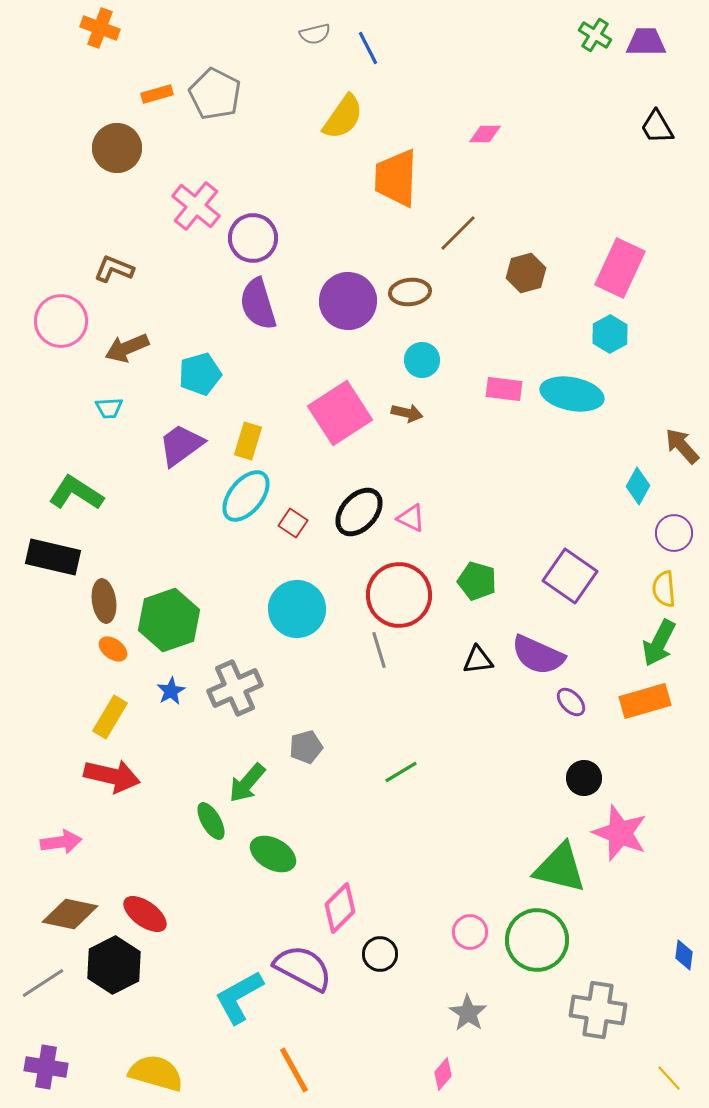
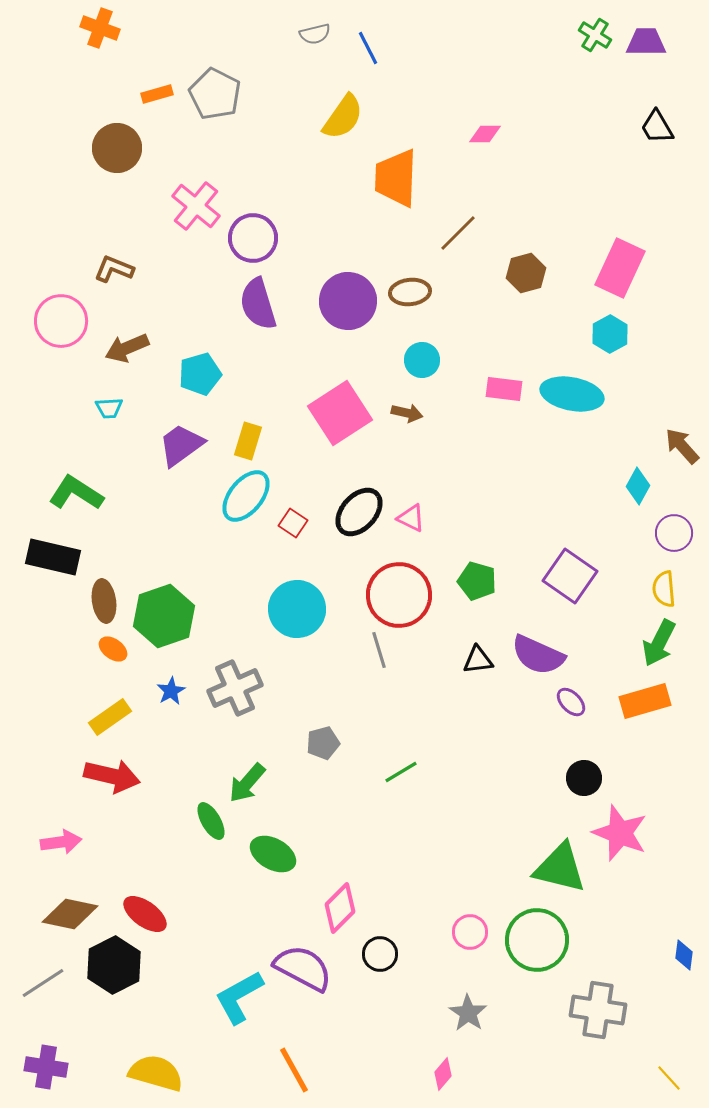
green hexagon at (169, 620): moved 5 px left, 4 px up
yellow rectangle at (110, 717): rotated 24 degrees clockwise
gray pentagon at (306, 747): moved 17 px right, 4 px up
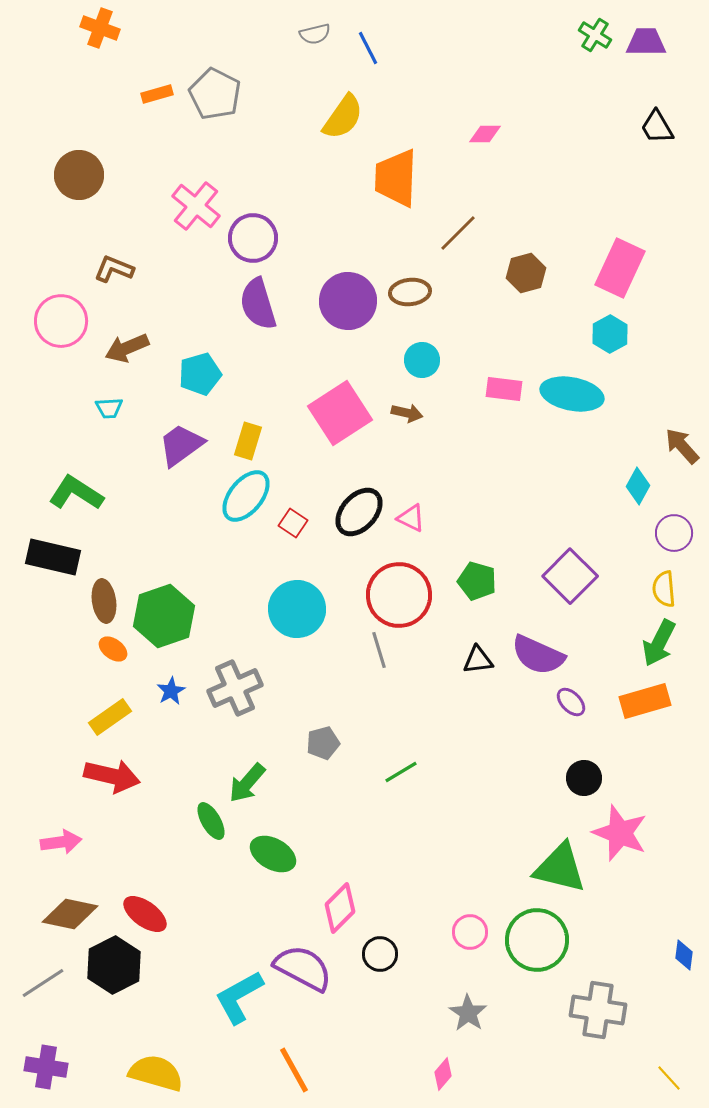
brown circle at (117, 148): moved 38 px left, 27 px down
purple square at (570, 576): rotated 10 degrees clockwise
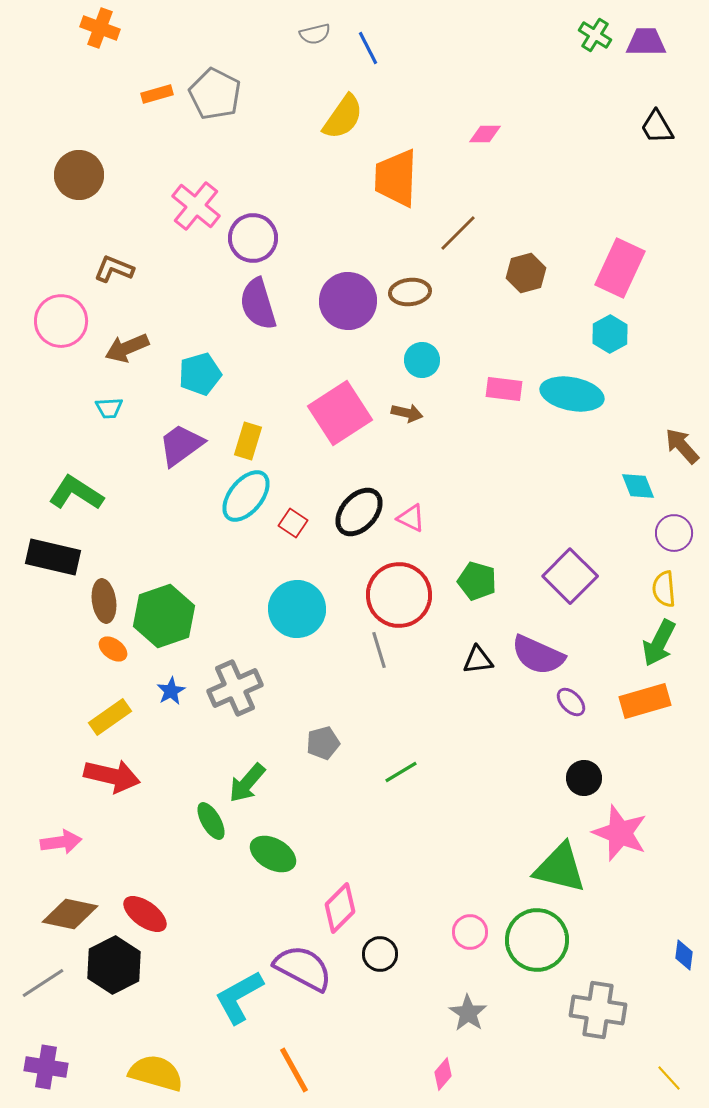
cyan diamond at (638, 486): rotated 51 degrees counterclockwise
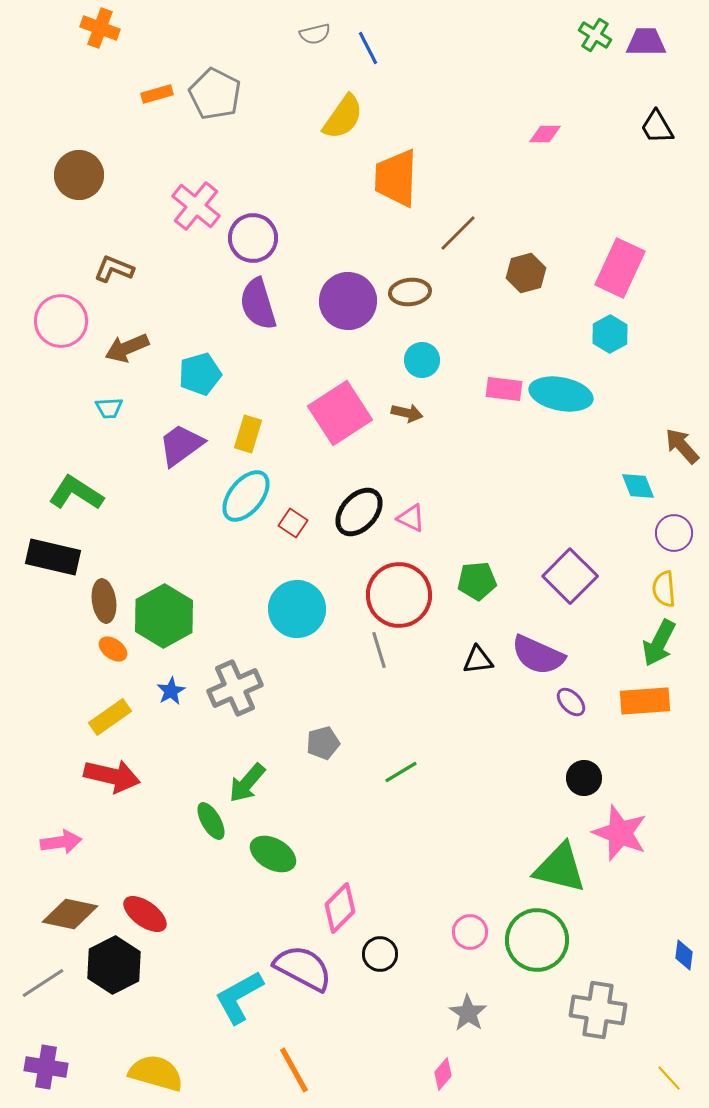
pink diamond at (485, 134): moved 60 px right
cyan ellipse at (572, 394): moved 11 px left
yellow rectangle at (248, 441): moved 7 px up
green pentagon at (477, 581): rotated 21 degrees counterclockwise
green hexagon at (164, 616): rotated 10 degrees counterclockwise
orange rectangle at (645, 701): rotated 12 degrees clockwise
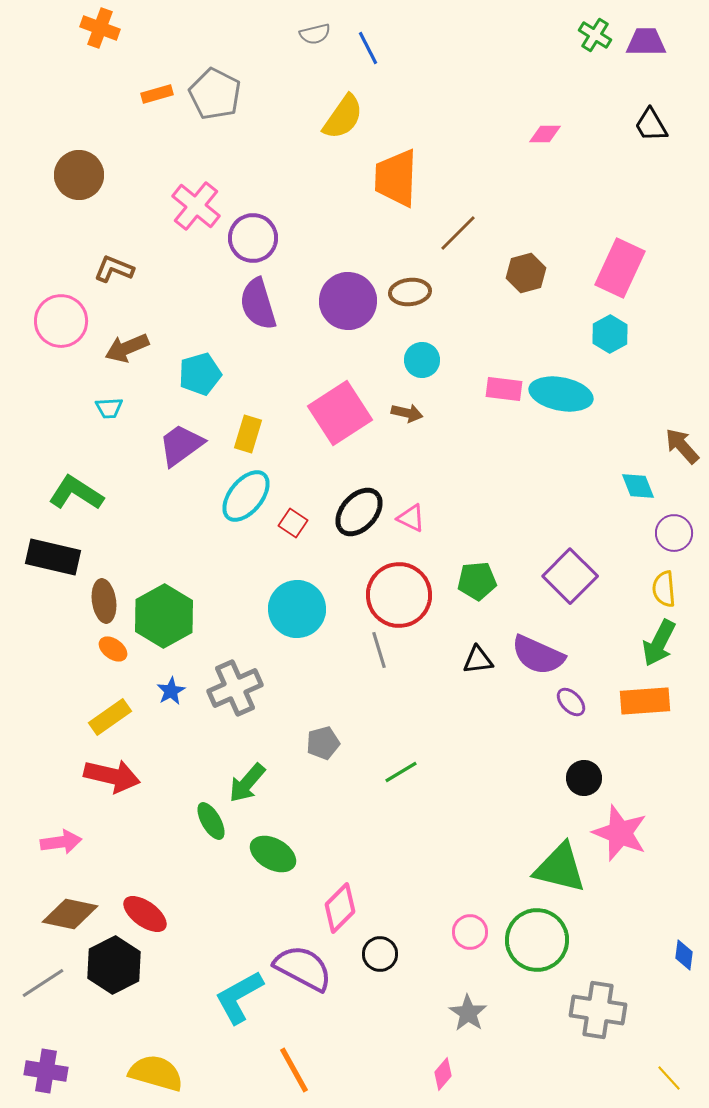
black trapezoid at (657, 127): moved 6 px left, 2 px up
purple cross at (46, 1067): moved 4 px down
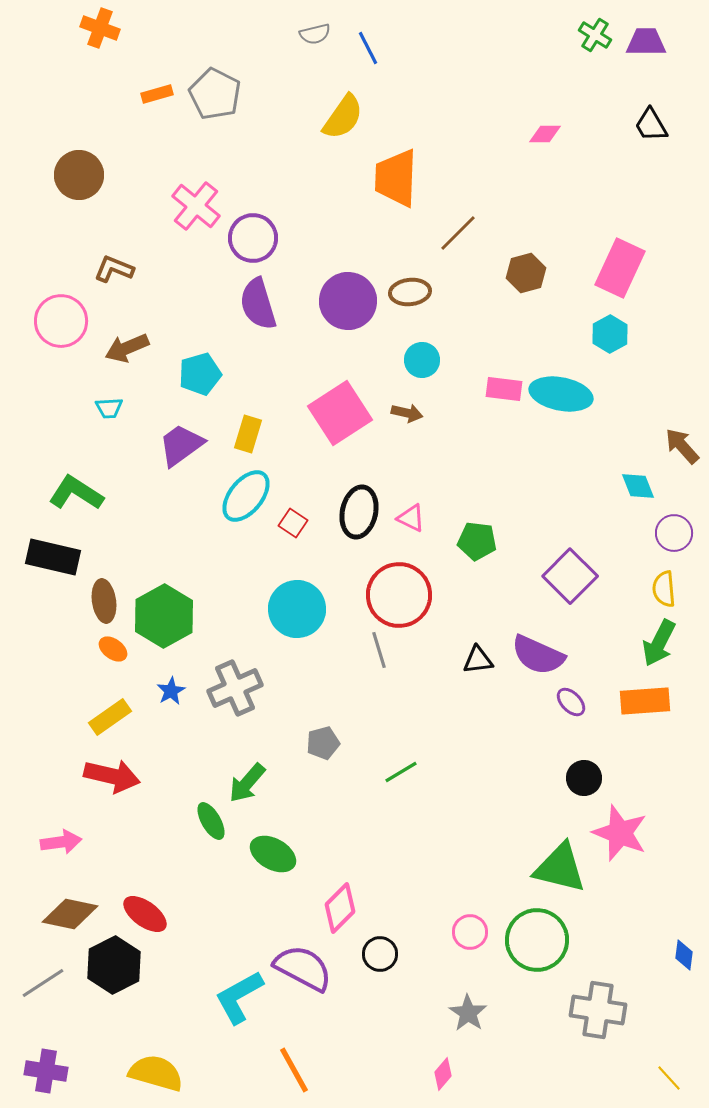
black ellipse at (359, 512): rotated 30 degrees counterclockwise
green pentagon at (477, 581): moved 40 px up; rotated 12 degrees clockwise
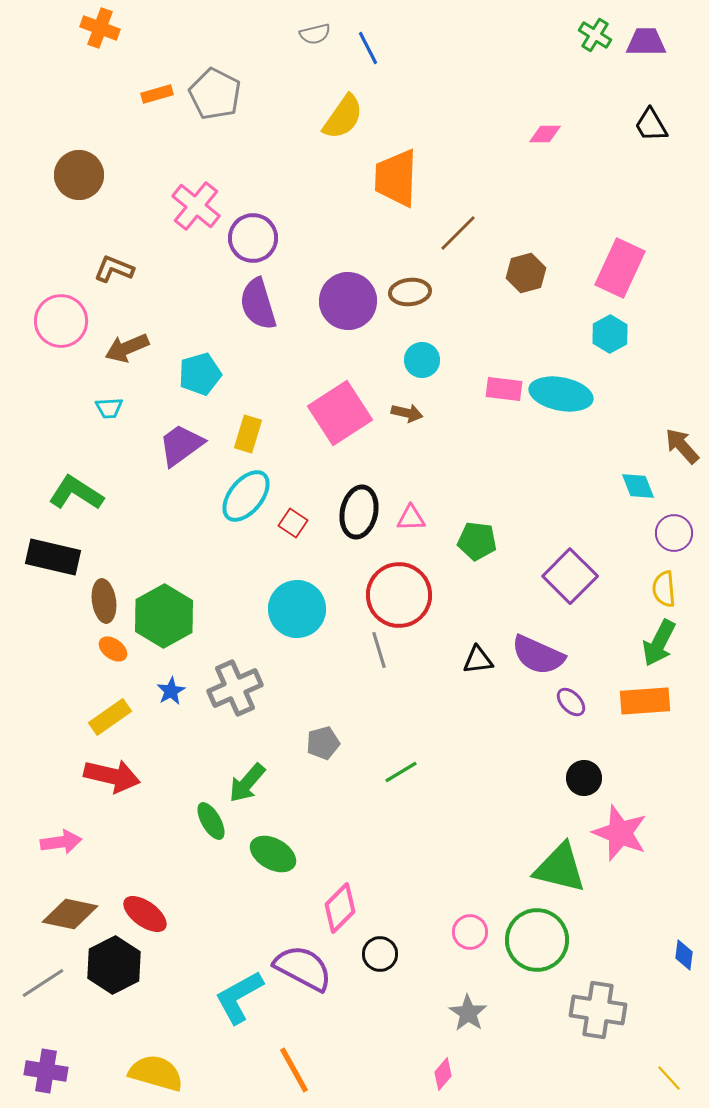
pink triangle at (411, 518): rotated 28 degrees counterclockwise
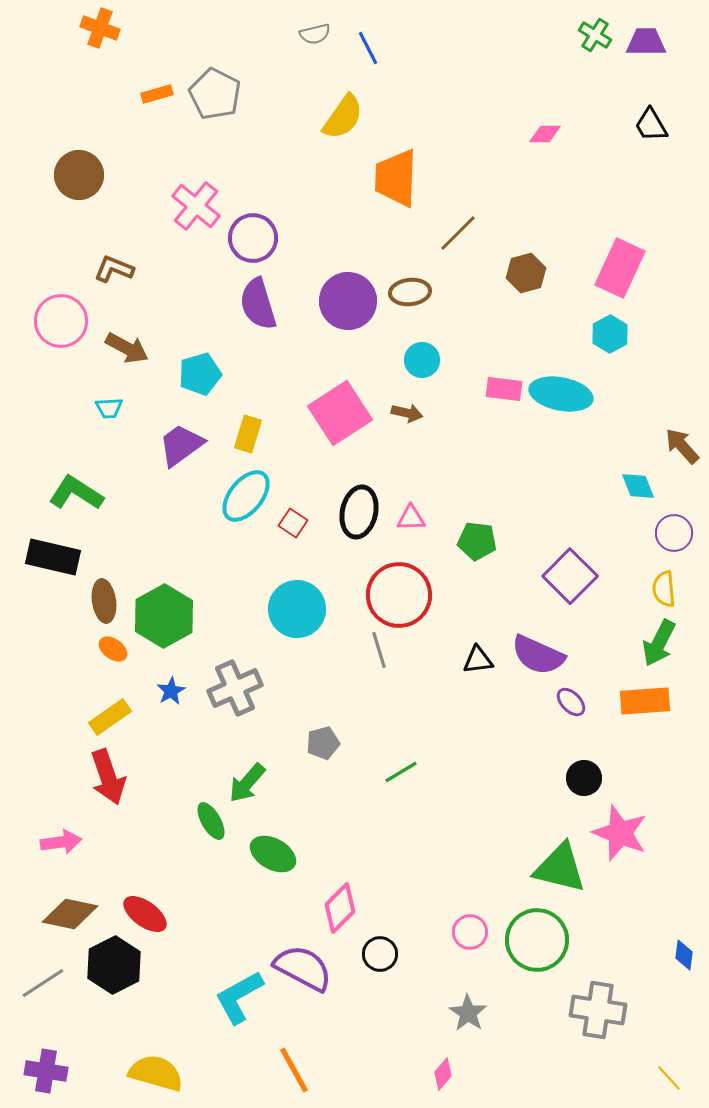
brown arrow at (127, 348): rotated 129 degrees counterclockwise
red arrow at (112, 776): moved 4 px left, 1 px down; rotated 58 degrees clockwise
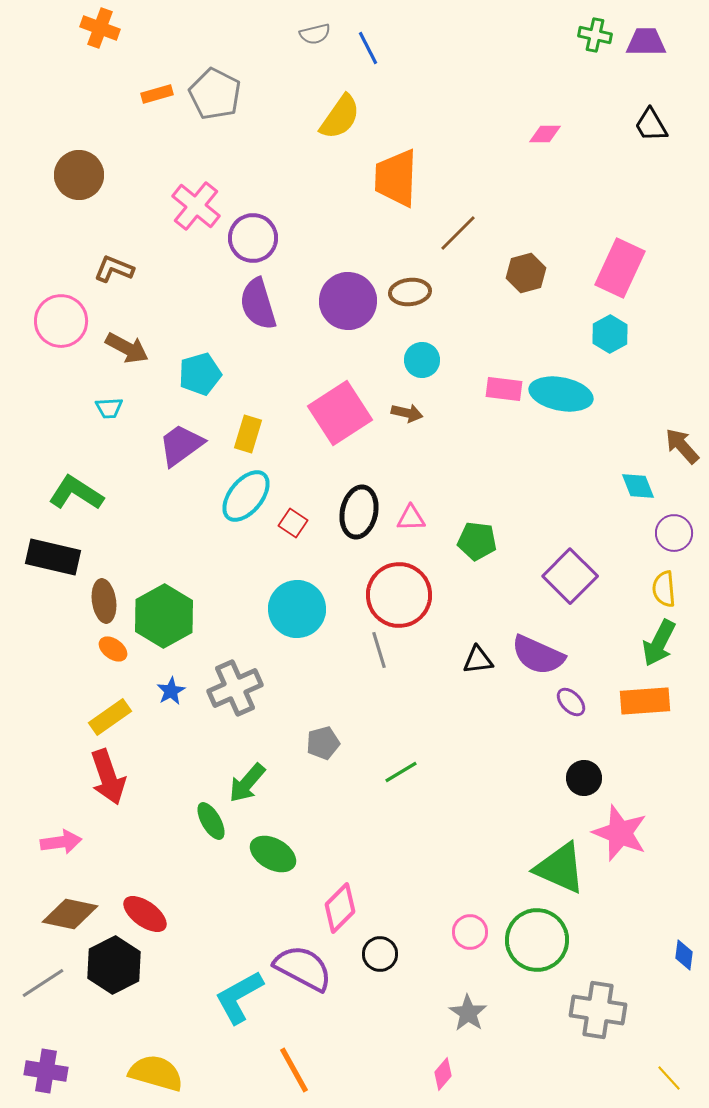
green cross at (595, 35): rotated 20 degrees counterclockwise
yellow semicircle at (343, 117): moved 3 px left
green triangle at (560, 868): rotated 10 degrees clockwise
